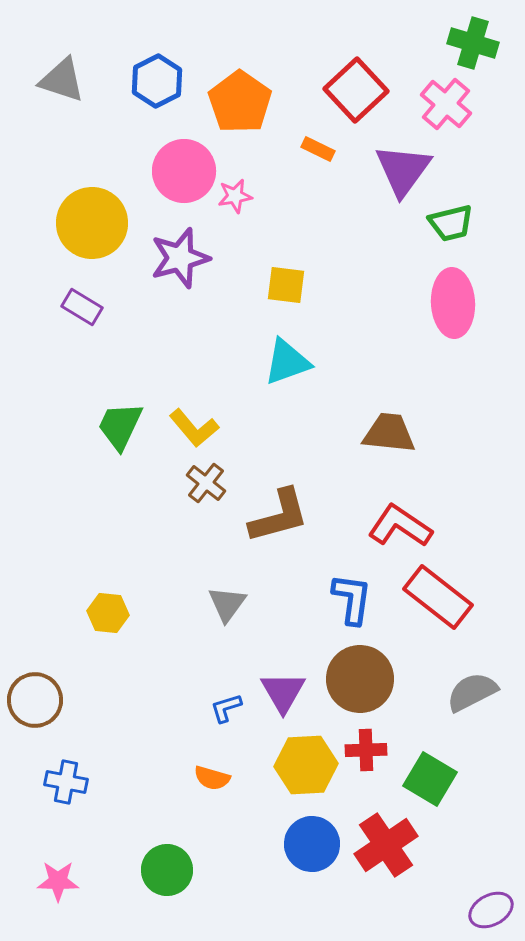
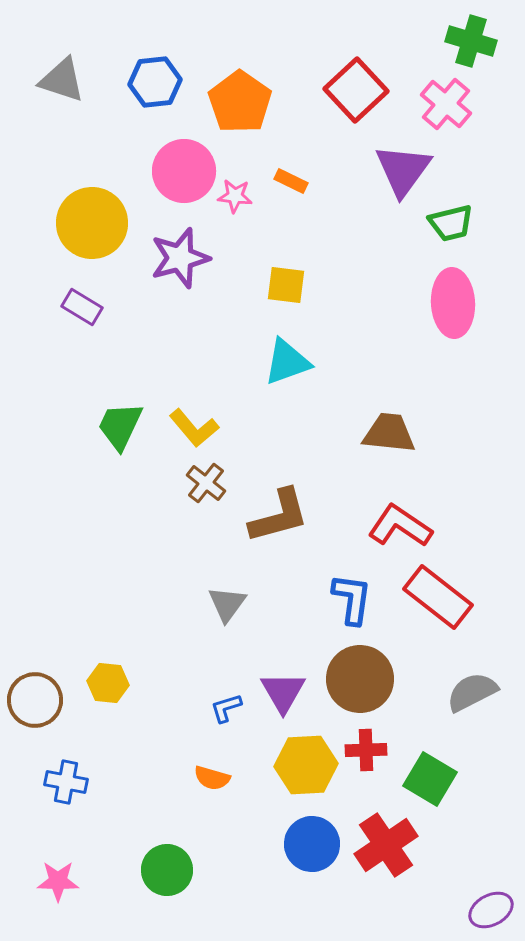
green cross at (473, 43): moved 2 px left, 2 px up
blue hexagon at (157, 81): moved 2 px left, 1 px down; rotated 21 degrees clockwise
orange rectangle at (318, 149): moved 27 px left, 32 px down
pink star at (235, 196): rotated 16 degrees clockwise
yellow hexagon at (108, 613): moved 70 px down
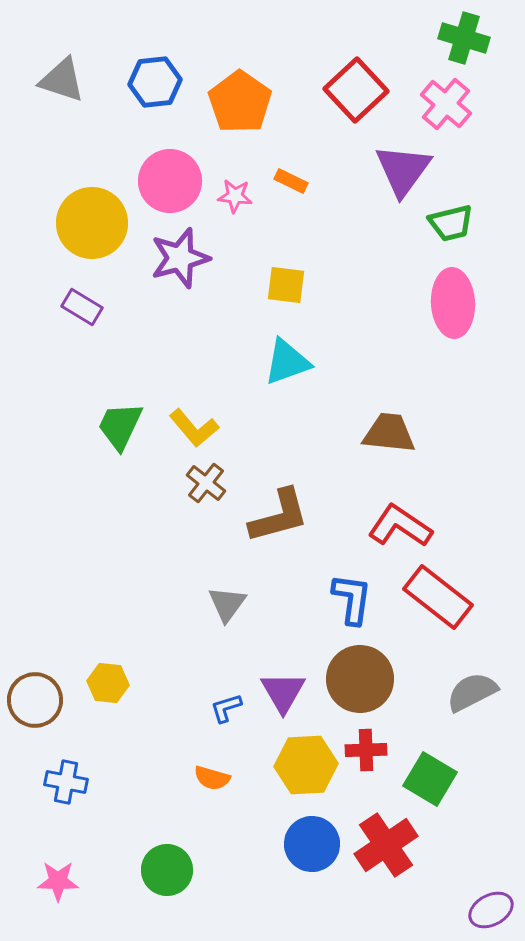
green cross at (471, 41): moved 7 px left, 3 px up
pink circle at (184, 171): moved 14 px left, 10 px down
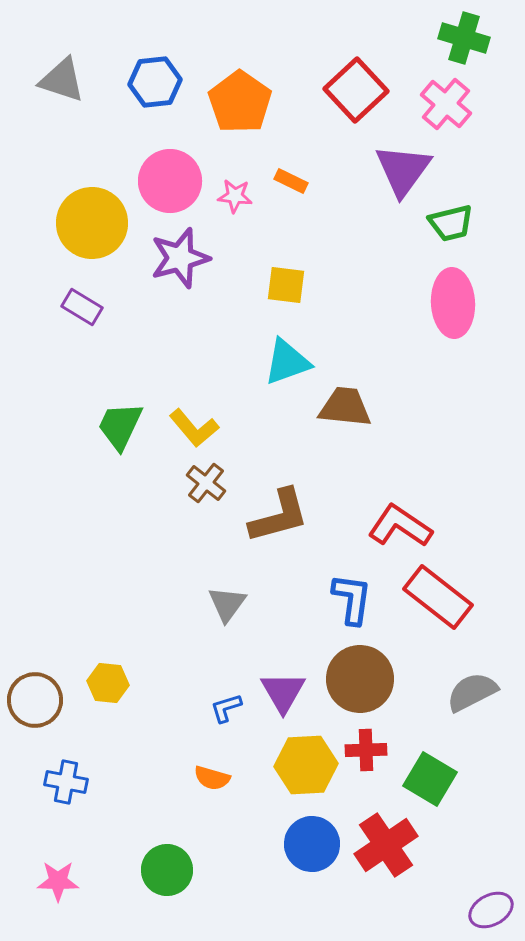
brown trapezoid at (389, 433): moved 44 px left, 26 px up
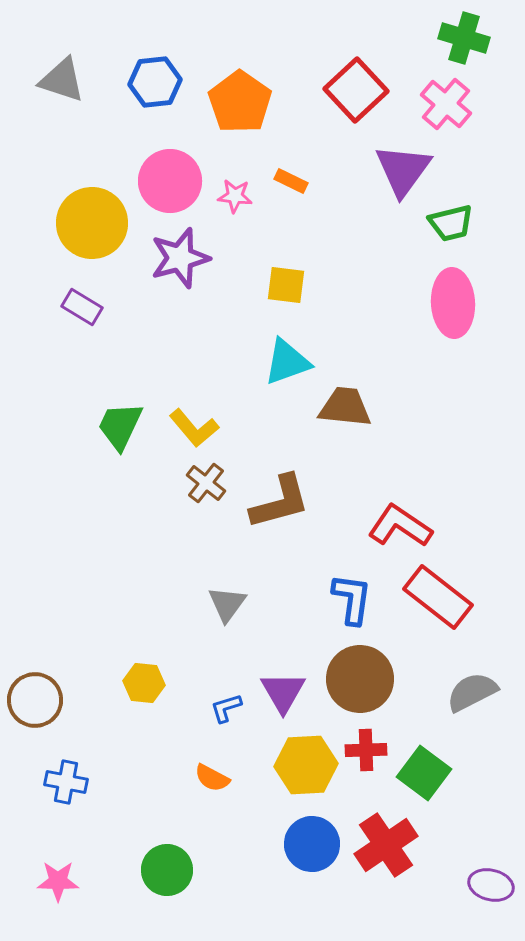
brown L-shape at (279, 516): moved 1 px right, 14 px up
yellow hexagon at (108, 683): moved 36 px right
orange semicircle at (212, 778): rotated 12 degrees clockwise
green square at (430, 779): moved 6 px left, 6 px up; rotated 6 degrees clockwise
purple ellipse at (491, 910): moved 25 px up; rotated 42 degrees clockwise
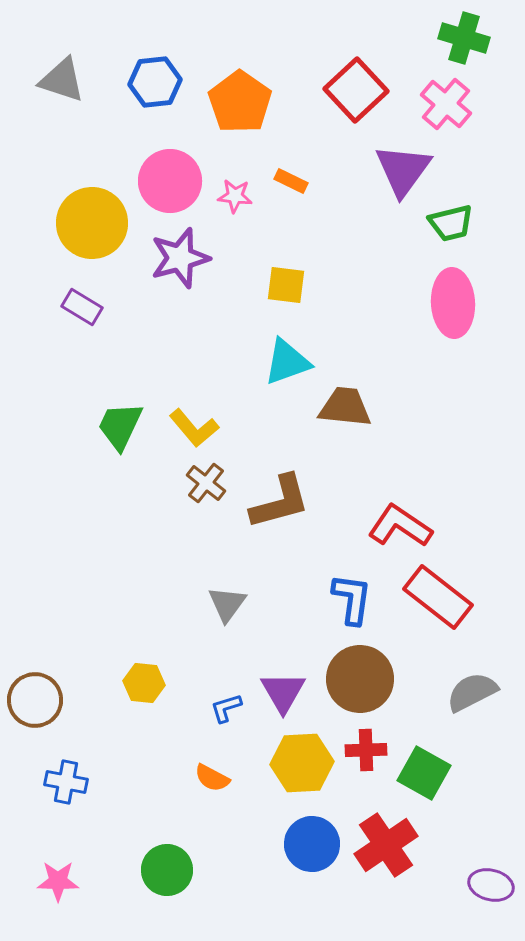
yellow hexagon at (306, 765): moved 4 px left, 2 px up
green square at (424, 773): rotated 8 degrees counterclockwise
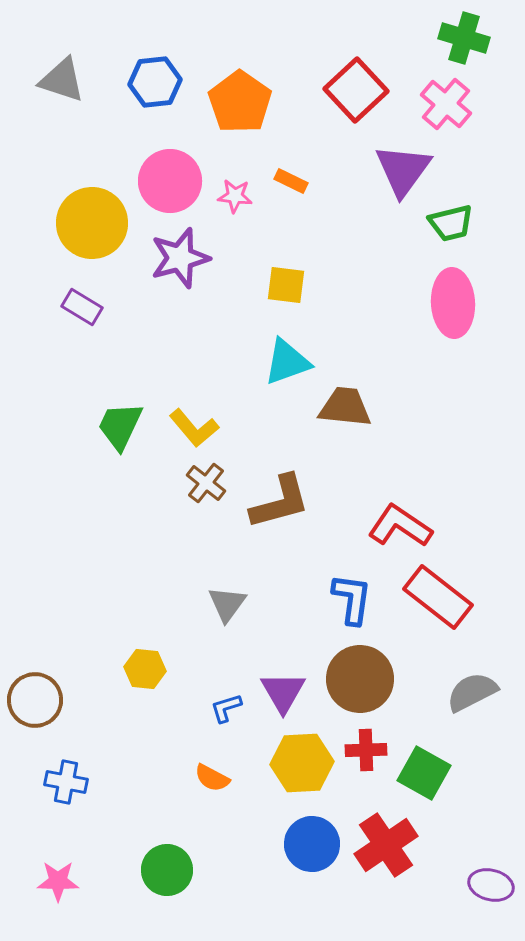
yellow hexagon at (144, 683): moved 1 px right, 14 px up
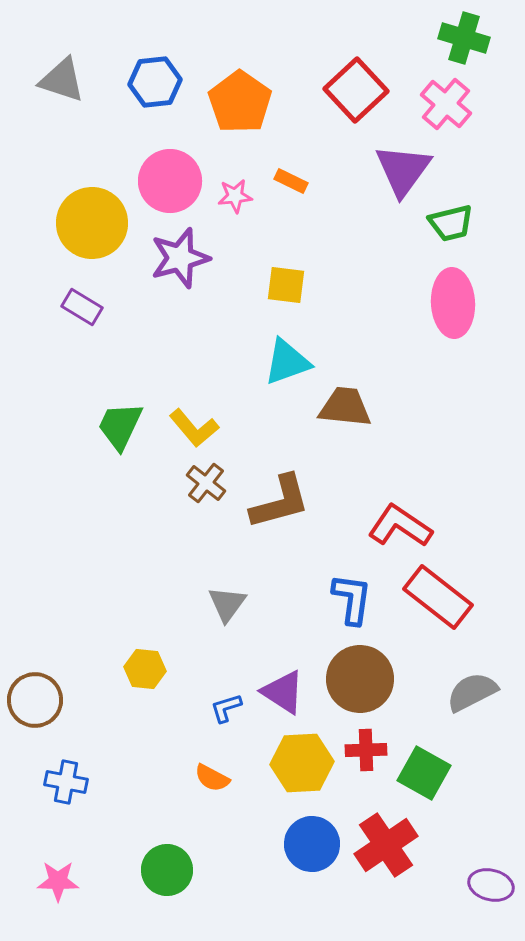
pink star at (235, 196): rotated 12 degrees counterclockwise
purple triangle at (283, 692): rotated 27 degrees counterclockwise
